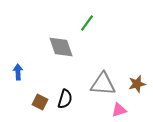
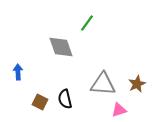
brown star: rotated 12 degrees counterclockwise
black semicircle: rotated 150 degrees clockwise
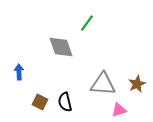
blue arrow: moved 1 px right
black semicircle: moved 3 px down
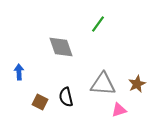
green line: moved 11 px right, 1 px down
black semicircle: moved 1 px right, 5 px up
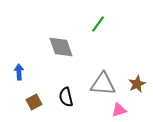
brown square: moved 6 px left; rotated 35 degrees clockwise
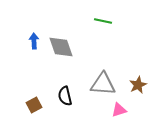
green line: moved 5 px right, 3 px up; rotated 66 degrees clockwise
blue arrow: moved 15 px right, 31 px up
brown star: moved 1 px right, 1 px down
black semicircle: moved 1 px left, 1 px up
brown square: moved 3 px down
